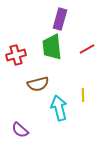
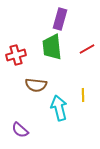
brown semicircle: moved 2 px left, 1 px down; rotated 20 degrees clockwise
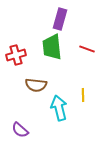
red line: rotated 49 degrees clockwise
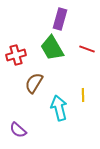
green trapezoid: moved 1 px down; rotated 24 degrees counterclockwise
brown semicircle: moved 2 px left, 2 px up; rotated 115 degrees clockwise
purple semicircle: moved 2 px left
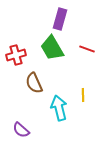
brown semicircle: rotated 55 degrees counterclockwise
purple semicircle: moved 3 px right
